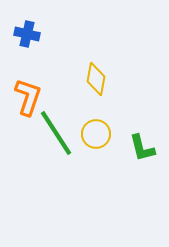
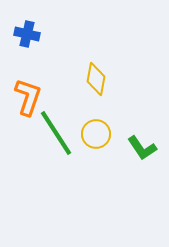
green L-shape: rotated 20 degrees counterclockwise
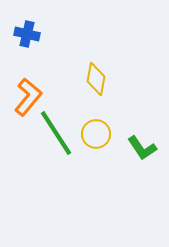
orange L-shape: rotated 21 degrees clockwise
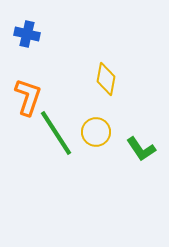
yellow diamond: moved 10 px right
orange L-shape: rotated 21 degrees counterclockwise
yellow circle: moved 2 px up
green L-shape: moved 1 px left, 1 px down
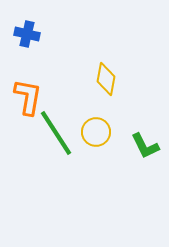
orange L-shape: rotated 9 degrees counterclockwise
green L-shape: moved 4 px right, 3 px up; rotated 8 degrees clockwise
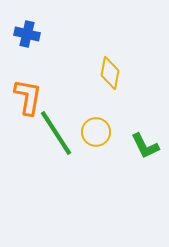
yellow diamond: moved 4 px right, 6 px up
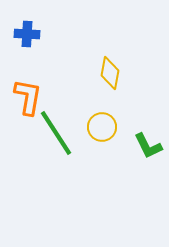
blue cross: rotated 10 degrees counterclockwise
yellow circle: moved 6 px right, 5 px up
green L-shape: moved 3 px right
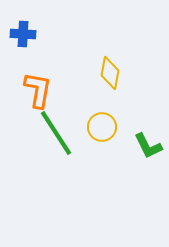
blue cross: moved 4 px left
orange L-shape: moved 10 px right, 7 px up
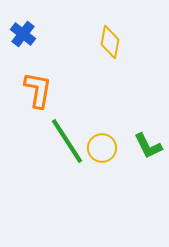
blue cross: rotated 35 degrees clockwise
yellow diamond: moved 31 px up
yellow circle: moved 21 px down
green line: moved 11 px right, 8 px down
